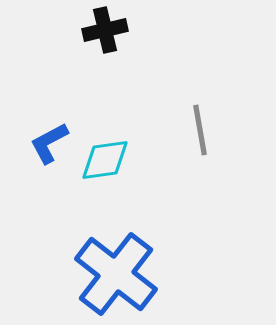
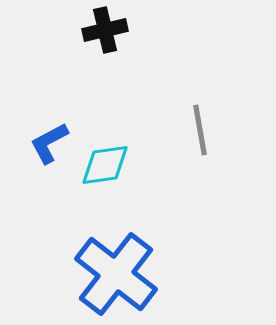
cyan diamond: moved 5 px down
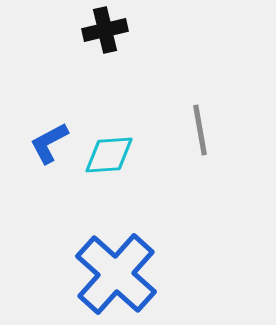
cyan diamond: moved 4 px right, 10 px up; rotated 4 degrees clockwise
blue cross: rotated 4 degrees clockwise
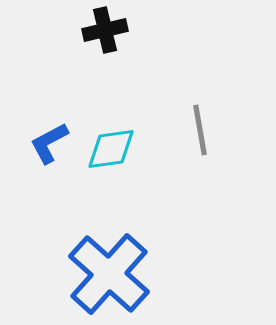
cyan diamond: moved 2 px right, 6 px up; rotated 4 degrees counterclockwise
blue cross: moved 7 px left
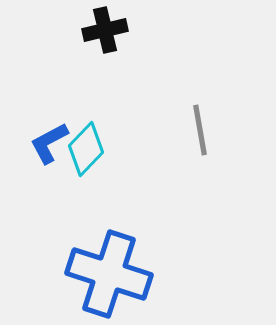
cyan diamond: moved 25 px left; rotated 38 degrees counterclockwise
blue cross: rotated 24 degrees counterclockwise
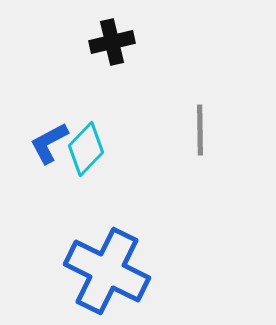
black cross: moved 7 px right, 12 px down
gray line: rotated 9 degrees clockwise
blue cross: moved 2 px left, 3 px up; rotated 8 degrees clockwise
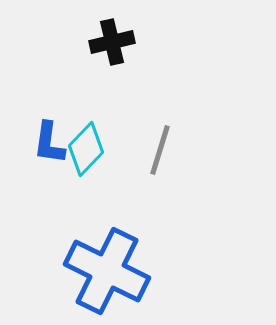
gray line: moved 40 px left, 20 px down; rotated 18 degrees clockwise
blue L-shape: rotated 54 degrees counterclockwise
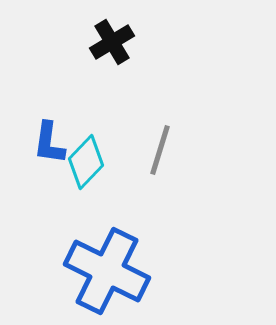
black cross: rotated 18 degrees counterclockwise
cyan diamond: moved 13 px down
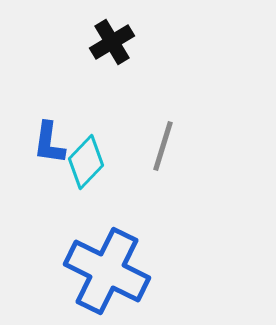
gray line: moved 3 px right, 4 px up
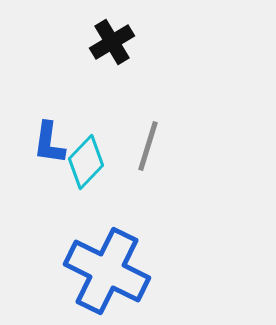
gray line: moved 15 px left
